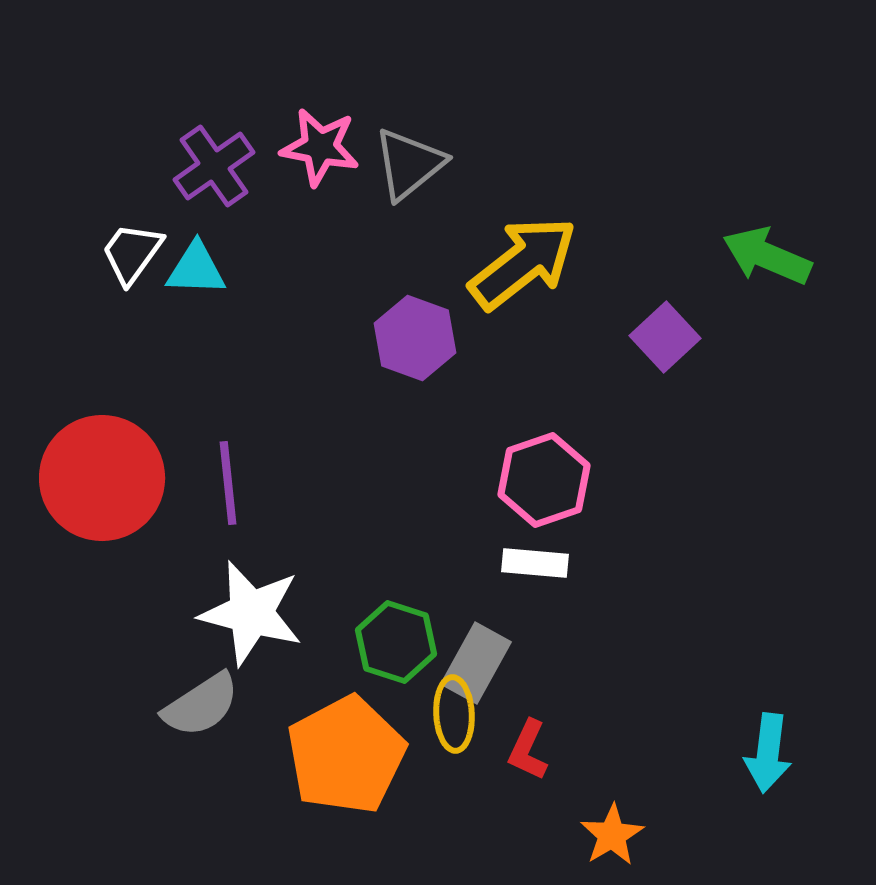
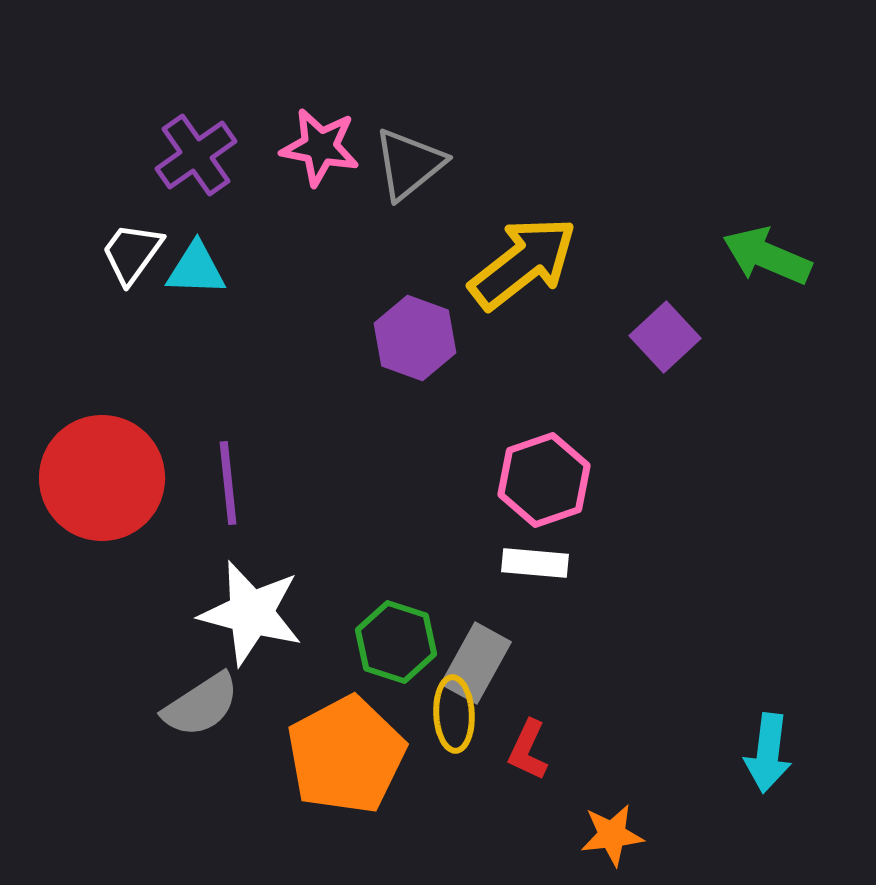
purple cross: moved 18 px left, 11 px up
orange star: rotated 24 degrees clockwise
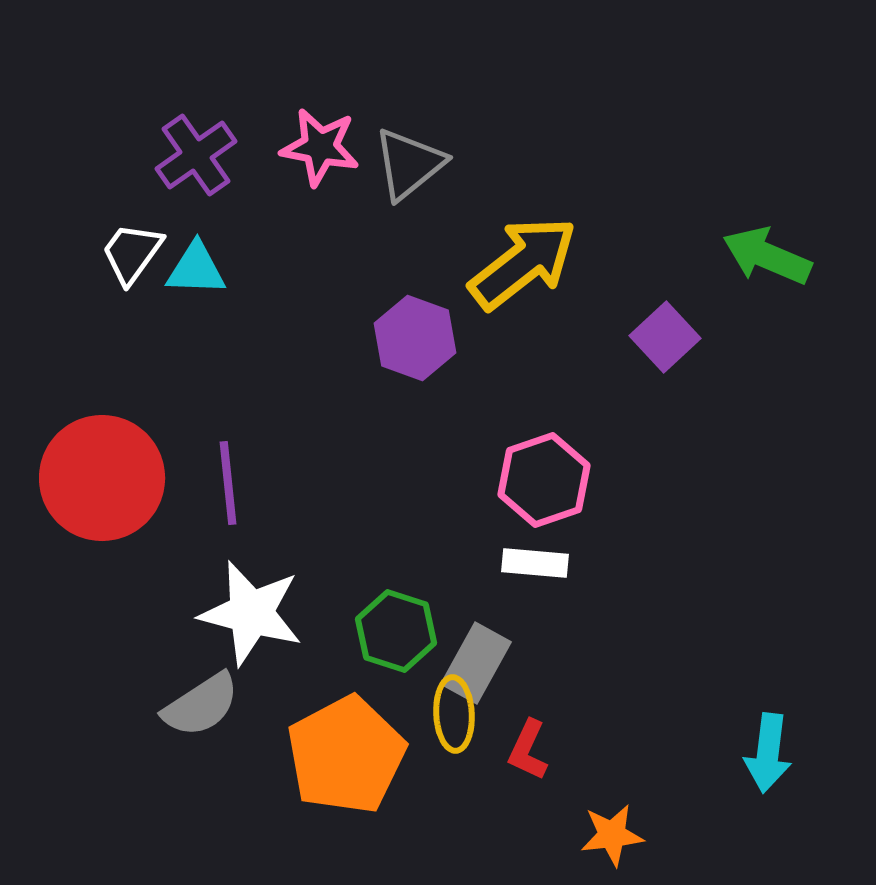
green hexagon: moved 11 px up
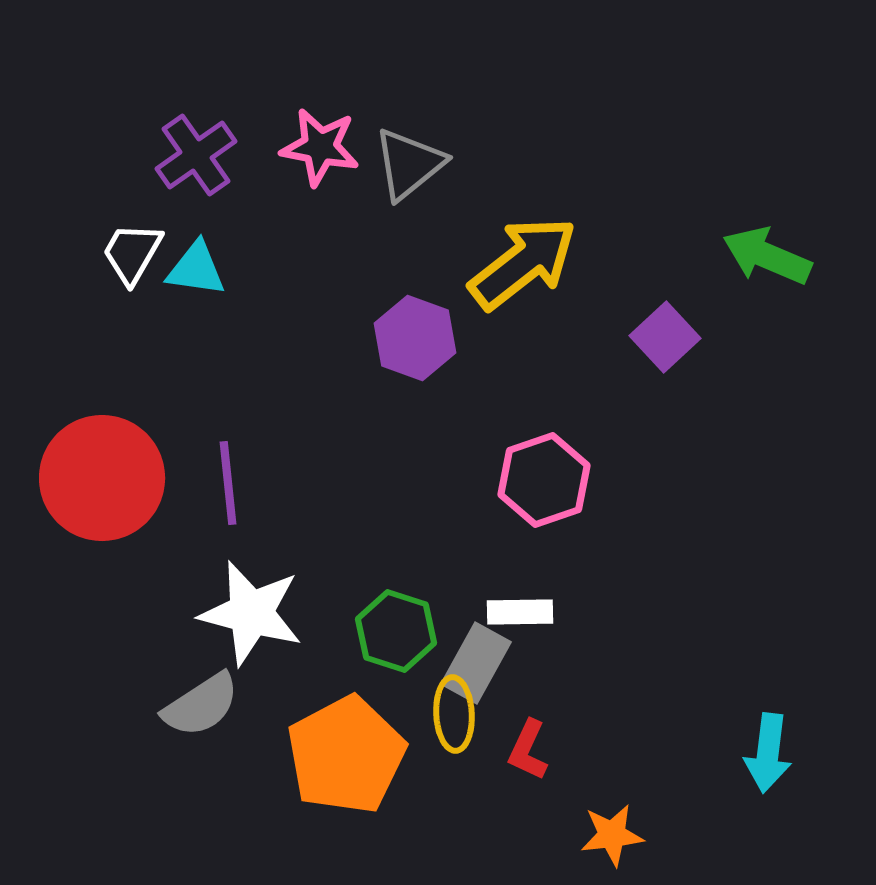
white trapezoid: rotated 6 degrees counterclockwise
cyan triangle: rotated 6 degrees clockwise
white rectangle: moved 15 px left, 49 px down; rotated 6 degrees counterclockwise
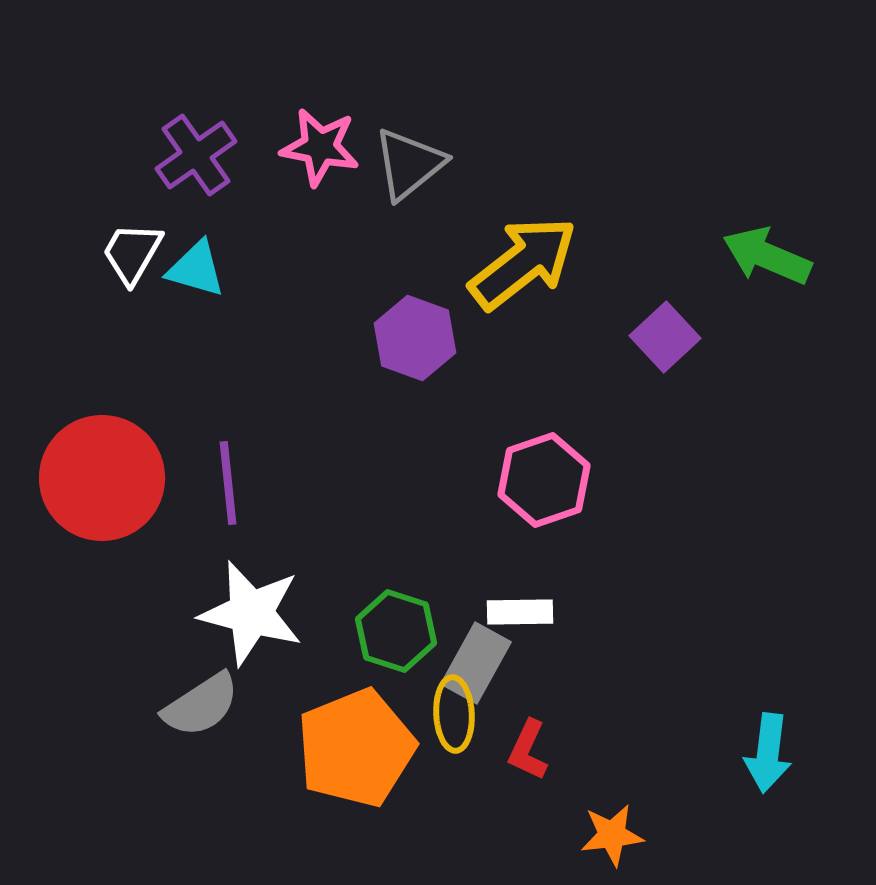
cyan triangle: rotated 8 degrees clockwise
orange pentagon: moved 10 px right, 7 px up; rotated 6 degrees clockwise
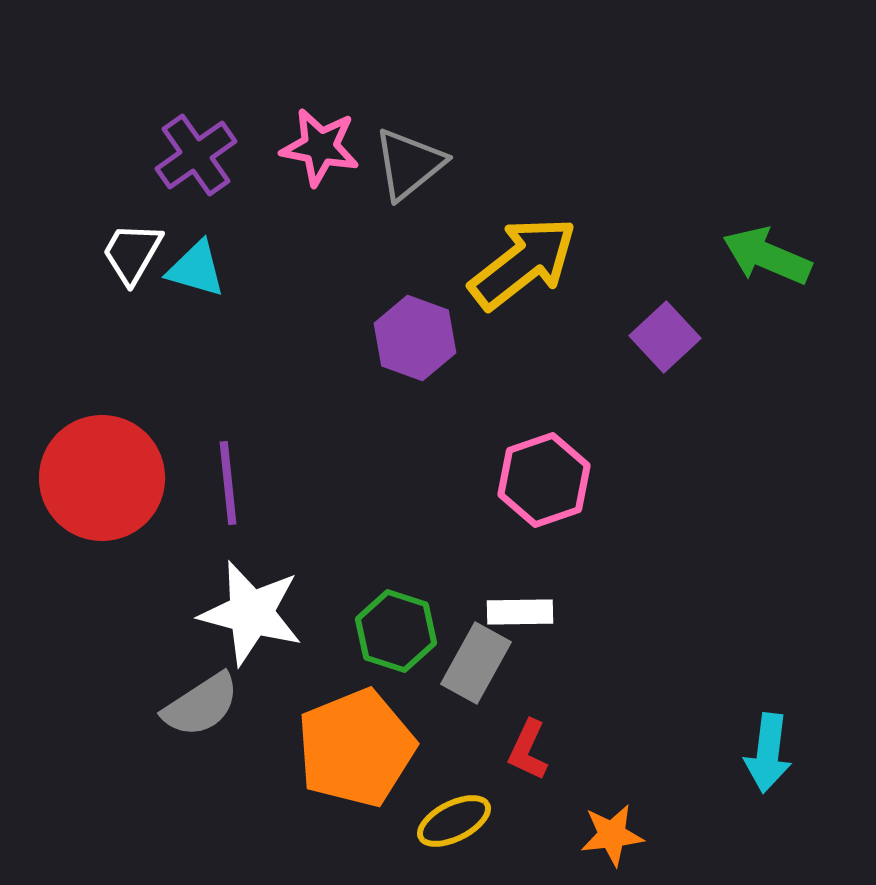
yellow ellipse: moved 107 px down; rotated 66 degrees clockwise
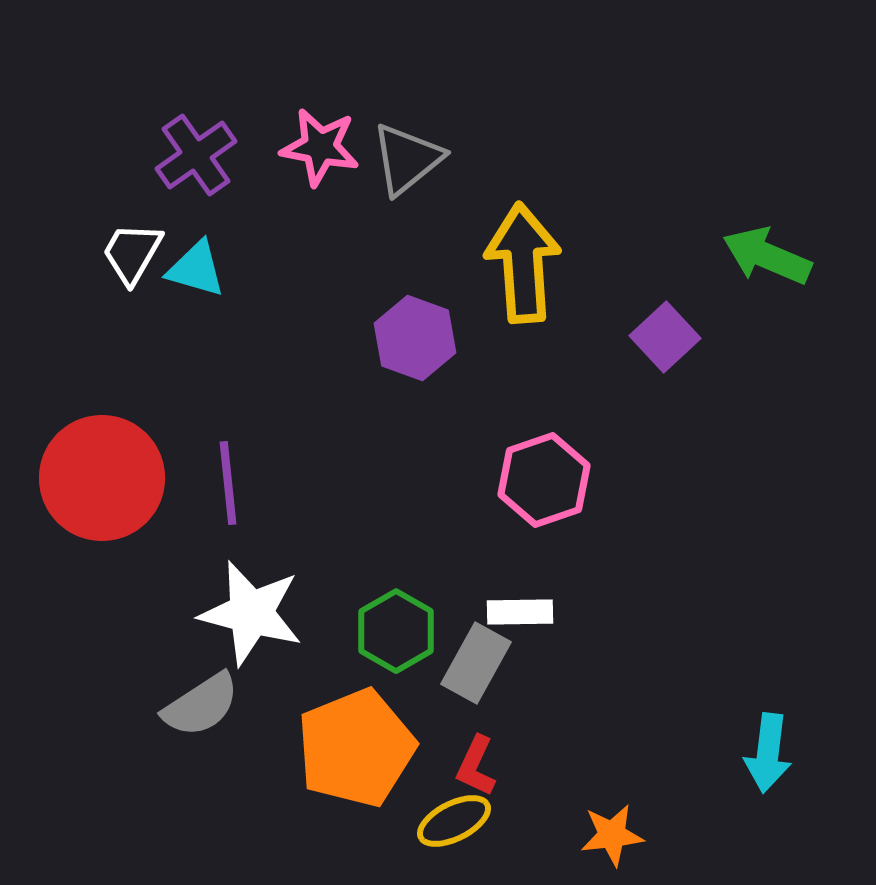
gray triangle: moved 2 px left, 5 px up
yellow arrow: rotated 56 degrees counterclockwise
green hexagon: rotated 12 degrees clockwise
red L-shape: moved 52 px left, 16 px down
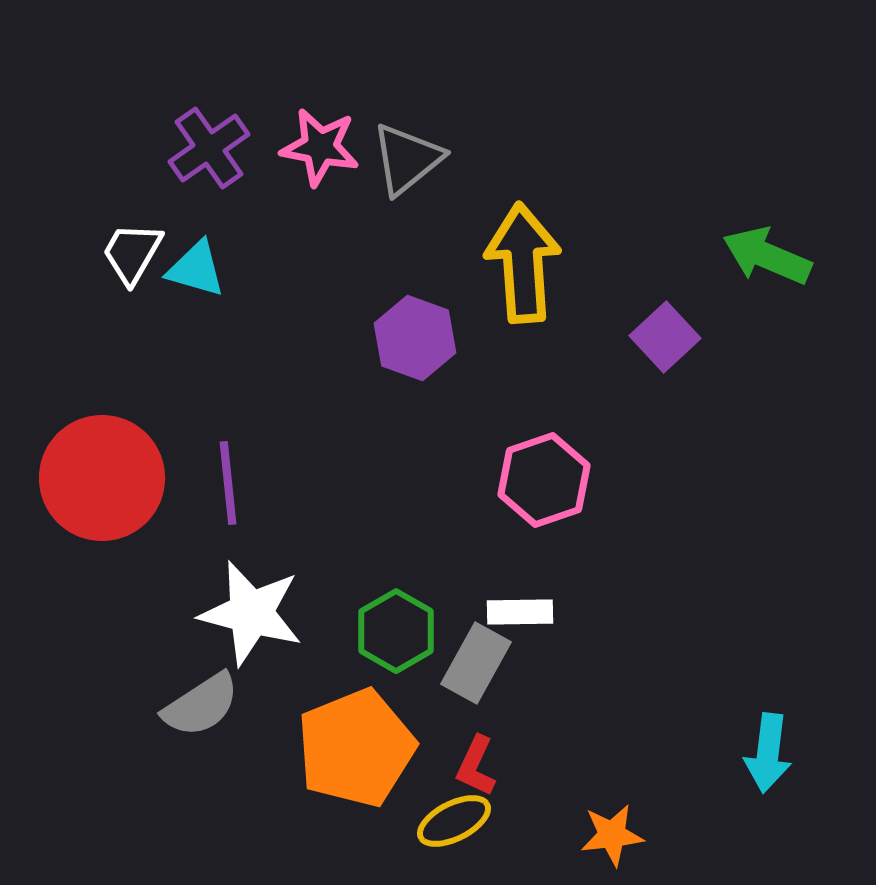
purple cross: moved 13 px right, 7 px up
